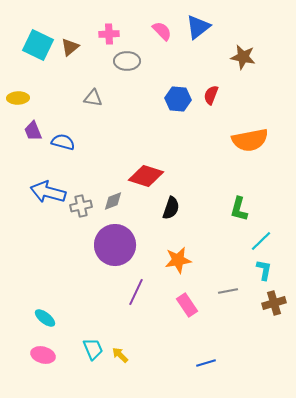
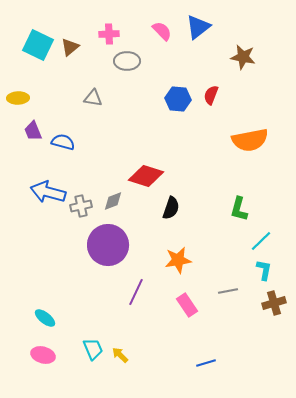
purple circle: moved 7 px left
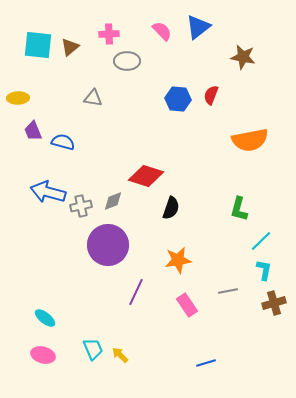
cyan square: rotated 20 degrees counterclockwise
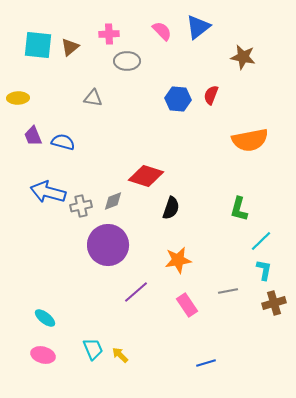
purple trapezoid: moved 5 px down
purple line: rotated 24 degrees clockwise
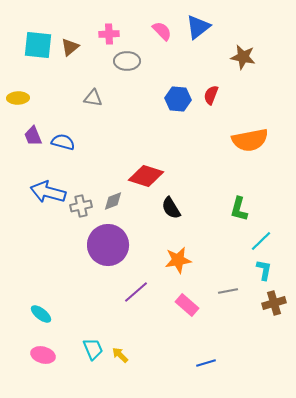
black semicircle: rotated 130 degrees clockwise
pink rectangle: rotated 15 degrees counterclockwise
cyan ellipse: moved 4 px left, 4 px up
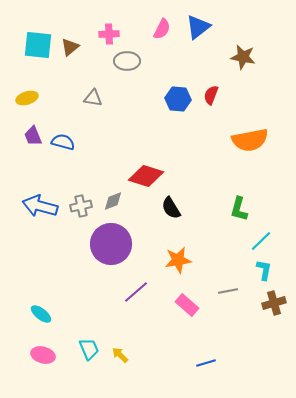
pink semicircle: moved 2 px up; rotated 70 degrees clockwise
yellow ellipse: moved 9 px right; rotated 15 degrees counterclockwise
blue arrow: moved 8 px left, 14 px down
purple circle: moved 3 px right, 1 px up
cyan trapezoid: moved 4 px left
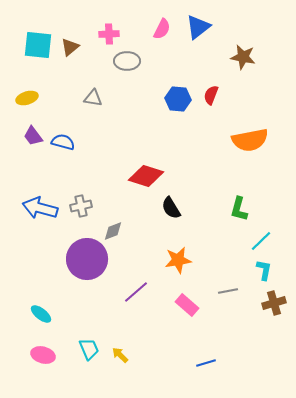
purple trapezoid: rotated 15 degrees counterclockwise
gray diamond: moved 30 px down
blue arrow: moved 2 px down
purple circle: moved 24 px left, 15 px down
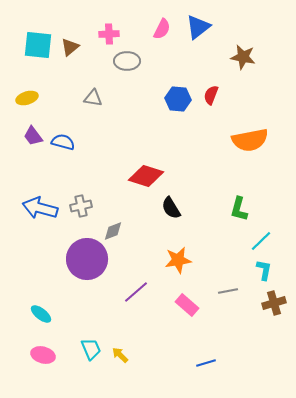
cyan trapezoid: moved 2 px right
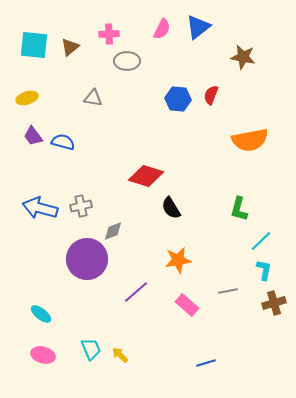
cyan square: moved 4 px left
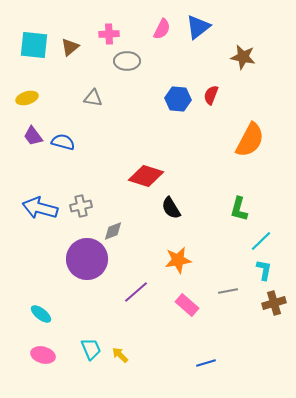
orange semicircle: rotated 51 degrees counterclockwise
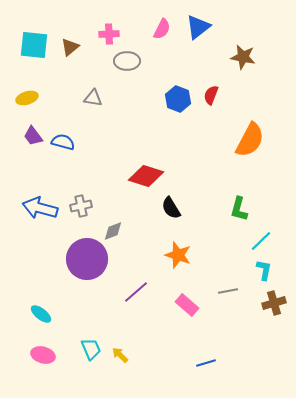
blue hexagon: rotated 15 degrees clockwise
orange star: moved 5 px up; rotated 28 degrees clockwise
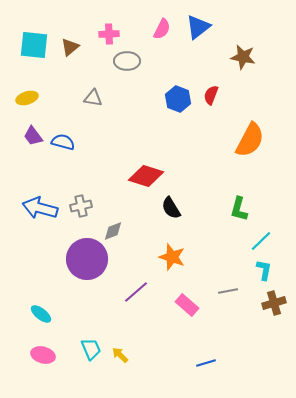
orange star: moved 6 px left, 2 px down
